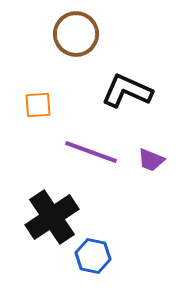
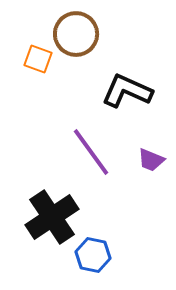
orange square: moved 46 px up; rotated 24 degrees clockwise
purple line: rotated 34 degrees clockwise
blue hexagon: moved 1 px up
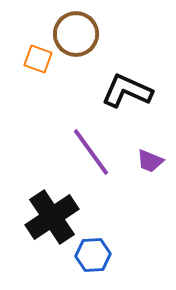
purple trapezoid: moved 1 px left, 1 px down
blue hexagon: rotated 16 degrees counterclockwise
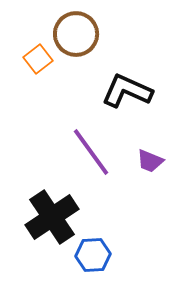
orange square: rotated 32 degrees clockwise
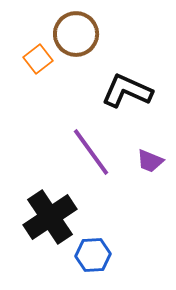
black cross: moved 2 px left
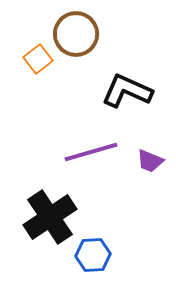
purple line: rotated 70 degrees counterclockwise
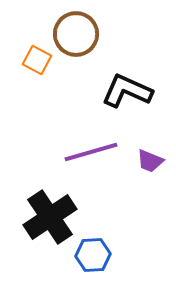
orange square: moved 1 px left, 1 px down; rotated 24 degrees counterclockwise
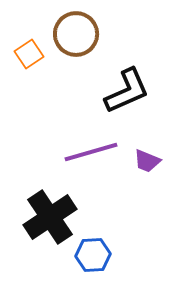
orange square: moved 8 px left, 6 px up; rotated 28 degrees clockwise
black L-shape: rotated 132 degrees clockwise
purple trapezoid: moved 3 px left
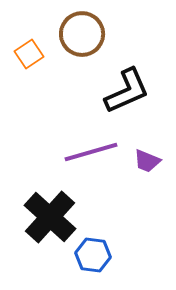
brown circle: moved 6 px right
black cross: rotated 14 degrees counterclockwise
blue hexagon: rotated 12 degrees clockwise
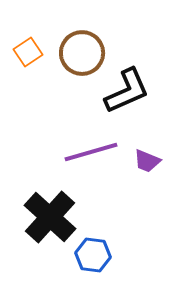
brown circle: moved 19 px down
orange square: moved 1 px left, 2 px up
